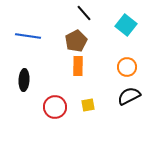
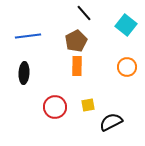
blue line: rotated 15 degrees counterclockwise
orange rectangle: moved 1 px left
black ellipse: moved 7 px up
black semicircle: moved 18 px left, 26 px down
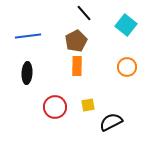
black ellipse: moved 3 px right
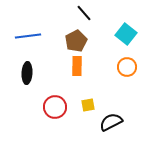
cyan square: moved 9 px down
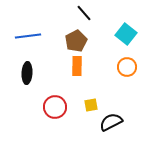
yellow square: moved 3 px right
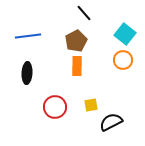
cyan square: moved 1 px left
orange circle: moved 4 px left, 7 px up
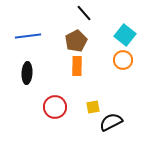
cyan square: moved 1 px down
yellow square: moved 2 px right, 2 px down
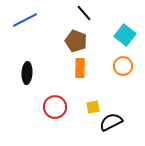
blue line: moved 3 px left, 16 px up; rotated 20 degrees counterclockwise
brown pentagon: rotated 25 degrees counterclockwise
orange circle: moved 6 px down
orange rectangle: moved 3 px right, 2 px down
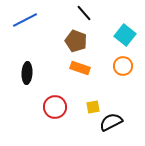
orange rectangle: rotated 72 degrees counterclockwise
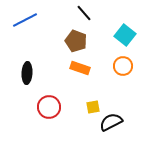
red circle: moved 6 px left
